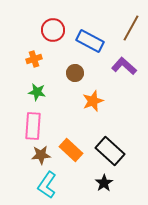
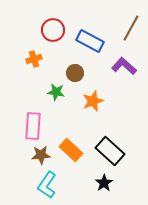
green star: moved 19 px right
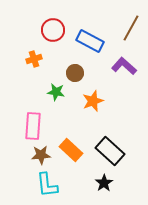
cyan L-shape: rotated 40 degrees counterclockwise
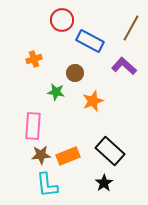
red circle: moved 9 px right, 10 px up
orange rectangle: moved 3 px left, 6 px down; rotated 65 degrees counterclockwise
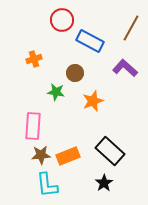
purple L-shape: moved 1 px right, 2 px down
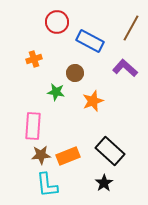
red circle: moved 5 px left, 2 px down
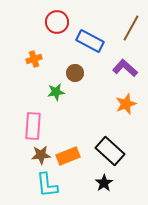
green star: rotated 18 degrees counterclockwise
orange star: moved 33 px right, 3 px down
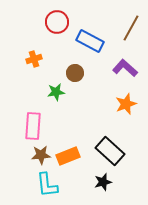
black star: moved 1 px left, 1 px up; rotated 18 degrees clockwise
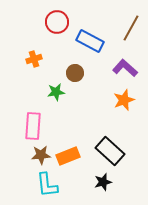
orange star: moved 2 px left, 4 px up
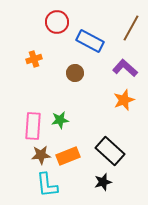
green star: moved 4 px right, 28 px down
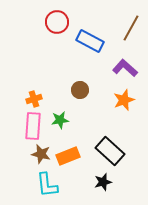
orange cross: moved 40 px down
brown circle: moved 5 px right, 17 px down
brown star: moved 1 px up; rotated 18 degrees clockwise
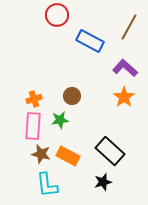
red circle: moved 7 px up
brown line: moved 2 px left, 1 px up
brown circle: moved 8 px left, 6 px down
orange star: moved 3 px up; rotated 15 degrees counterclockwise
orange rectangle: rotated 50 degrees clockwise
